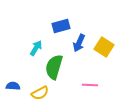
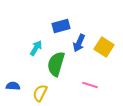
green semicircle: moved 2 px right, 3 px up
pink line: rotated 14 degrees clockwise
yellow semicircle: rotated 144 degrees clockwise
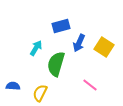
pink line: rotated 21 degrees clockwise
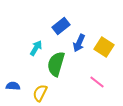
blue rectangle: rotated 24 degrees counterclockwise
pink line: moved 7 px right, 3 px up
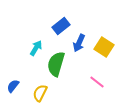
blue semicircle: rotated 56 degrees counterclockwise
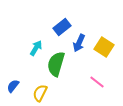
blue rectangle: moved 1 px right, 1 px down
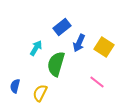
blue semicircle: moved 2 px right; rotated 24 degrees counterclockwise
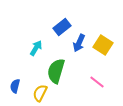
yellow square: moved 1 px left, 2 px up
green semicircle: moved 7 px down
